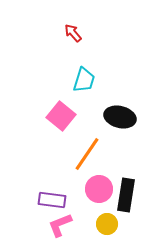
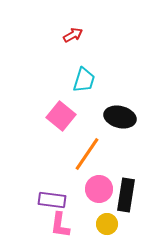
red arrow: moved 2 px down; rotated 102 degrees clockwise
pink L-shape: rotated 60 degrees counterclockwise
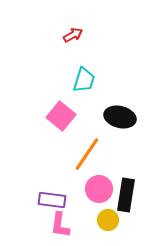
yellow circle: moved 1 px right, 4 px up
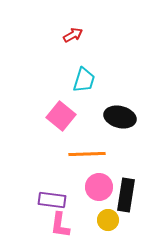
orange line: rotated 54 degrees clockwise
pink circle: moved 2 px up
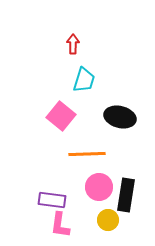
red arrow: moved 9 px down; rotated 60 degrees counterclockwise
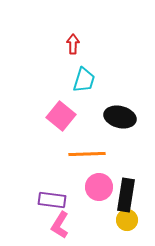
yellow circle: moved 19 px right
pink L-shape: rotated 24 degrees clockwise
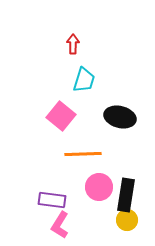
orange line: moved 4 px left
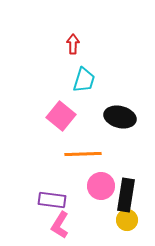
pink circle: moved 2 px right, 1 px up
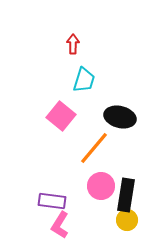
orange line: moved 11 px right, 6 px up; rotated 48 degrees counterclockwise
purple rectangle: moved 1 px down
